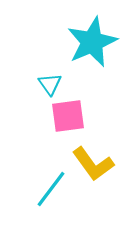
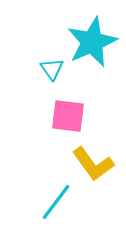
cyan triangle: moved 2 px right, 15 px up
pink square: rotated 15 degrees clockwise
cyan line: moved 5 px right, 13 px down
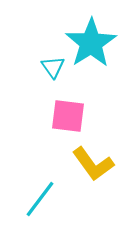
cyan star: moved 1 px left, 1 px down; rotated 9 degrees counterclockwise
cyan triangle: moved 1 px right, 2 px up
cyan line: moved 16 px left, 3 px up
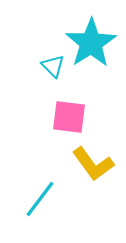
cyan triangle: moved 1 px up; rotated 10 degrees counterclockwise
pink square: moved 1 px right, 1 px down
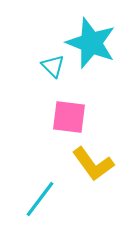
cyan star: rotated 18 degrees counterclockwise
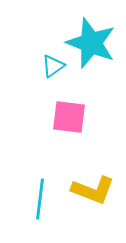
cyan triangle: rotated 40 degrees clockwise
yellow L-shape: moved 26 px down; rotated 33 degrees counterclockwise
cyan line: rotated 30 degrees counterclockwise
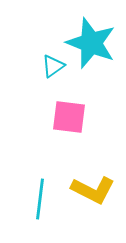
yellow L-shape: rotated 6 degrees clockwise
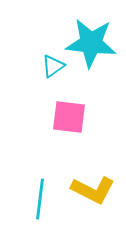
cyan star: rotated 15 degrees counterclockwise
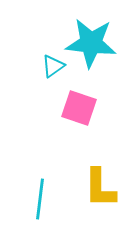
pink square: moved 10 px right, 9 px up; rotated 12 degrees clockwise
yellow L-shape: moved 7 px right, 2 px up; rotated 63 degrees clockwise
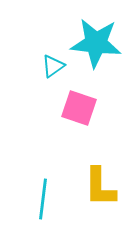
cyan star: moved 5 px right
yellow L-shape: moved 1 px up
cyan line: moved 3 px right
